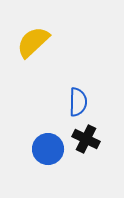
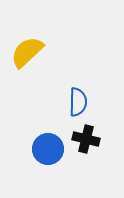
yellow semicircle: moved 6 px left, 10 px down
black cross: rotated 12 degrees counterclockwise
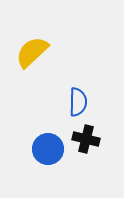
yellow semicircle: moved 5 px right
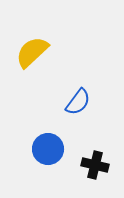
blue semicircle: rotated 36 degrees clockwise
black cross: moved 9 px right, 26 px down
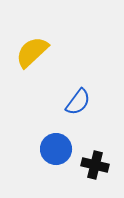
blue circle: moved 8 px right
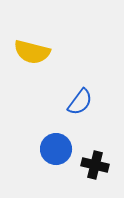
yellow semicircle: rotated 123 degrees counterclockwise
blue semicircle: moved 2 px right
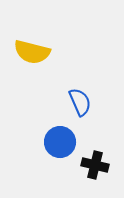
blue semicircle: rotated 60 degrees counterclockwise
blue circle: moved 4 px right, 7 px up
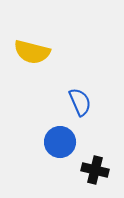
black cross: moved 5 px down
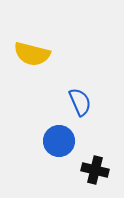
yellow semicircle: moved 2 px down
blue circle: moved 1 px left, 1 px up
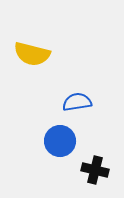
blue semicircle: moved 3 px left; rotated 76 degrees counterclockwise
blue circle: moved 1 px right
